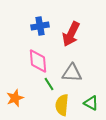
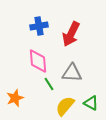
blue cross: moved 1 px left
yellow semicircle: moved 3 px right, 1 px down; rotated 35 degrees clockwise
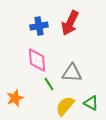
red arrow: moved 1 px left, 11 px up
pink diamond: moved 1 px left, 1 px up
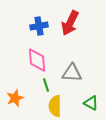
green line: moved 3 px left, 1 px down; rotated 16 degrees clockwise
yellow semicircle: moved 10 px left; rotated 40 degrees counterclockwise
